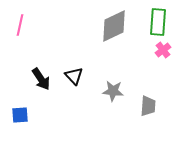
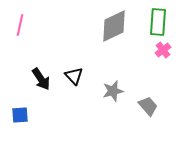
gray star: rotated 20 degrees counterclockwise
gray trapezoid: rotated 45 degrees counterclockwise
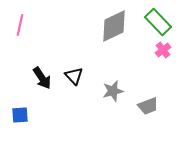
green rectangle: rotated 48 degrees counterclockwise
black arrow: moved 1 px right, 1 px up
gray trapezoid: rotated 110 degrees clockwise
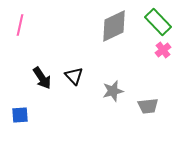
gray trapezoid: rotated 15 degrees clockwise
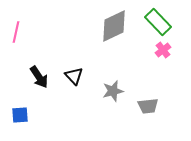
pink line: moved 4 px left, 7 px down
black arrow: moved 3 px left, 1 px up
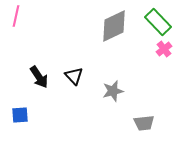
pink line: moved 16 px up
pink cross: moved 1 px right, 1 px up
gray trapezoid: moved 4 px left, 17 px down
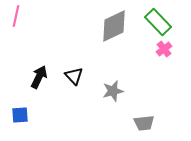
black arrow: rotated 120 degrees counterclockwise
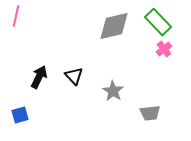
gray diamond: rotated 12 degrees clockwise
gray star: rotated 25 degrees counterclockwise
blue square: rotated 12 degrees counterclockwise
gray trapezoid: moved 6 px right, 10 px up
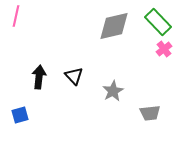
black arrow: rotated 20 degrees counterclockwise
gray star: rotated 10 degrees clockwise
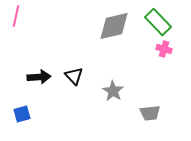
pink cross: rotated 35 degrees counterclockwise
black arrow: rotated 80 degrees clockwise
gray star: rotated 10 degrees counterclockwise
blue square: moved 2 px right, 1 px up
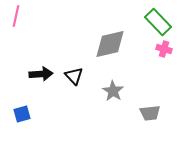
gray diamond: moved 4 px left, 18 px down
black arrow: moved 2 px right, 3 px up
